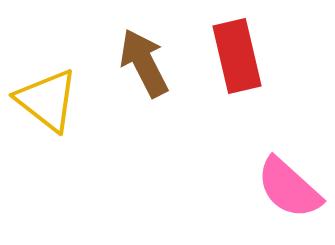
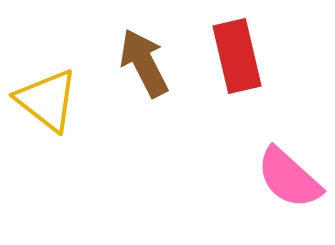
pink semicircle: moved 10 px up
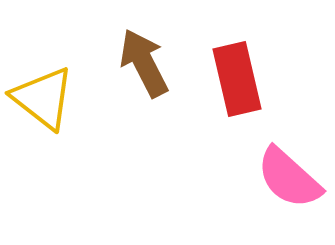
red rectangle: moved 23 px down
yellow triangle: moved 4 px left, 2 px up
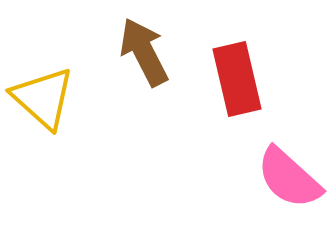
brown arrow: moved 11 px up
yellow triangle: rotated 4 degrees clockwise
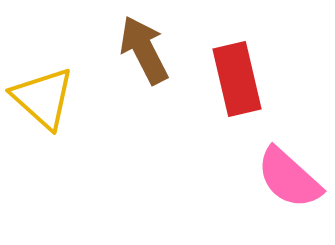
brown arrow: moved 2 px up
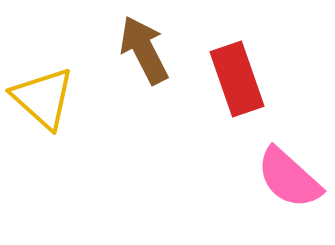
red rectangle: rotated 6 degrees counterclockwise
